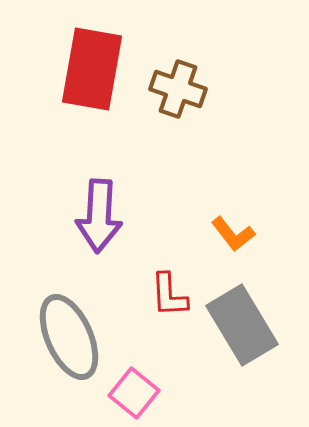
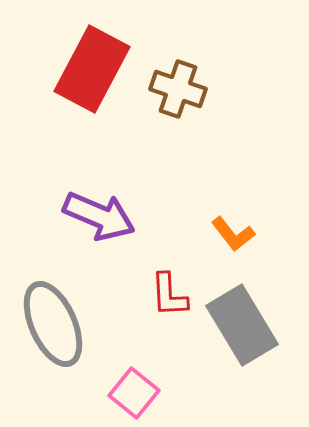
red rectangle: rotated 18 degrees clockwise
purple arrow: rotated 70 degrees counterclockwise
gray ellipse: moved 16 px left, 13 px up
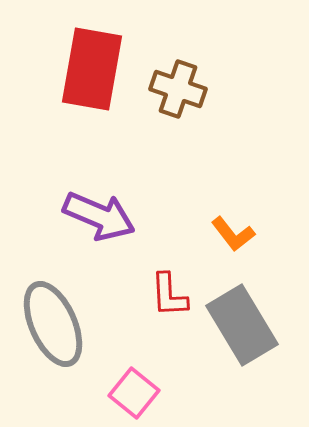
red rectangle: rotated 18 degrees counterclockwise
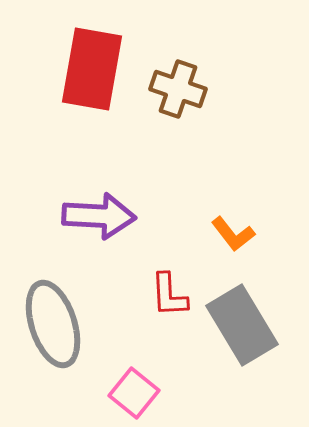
purple arrow: rotated 20 degrees counterclockwise
gray ellipse: rotated 6 degrees clockwise
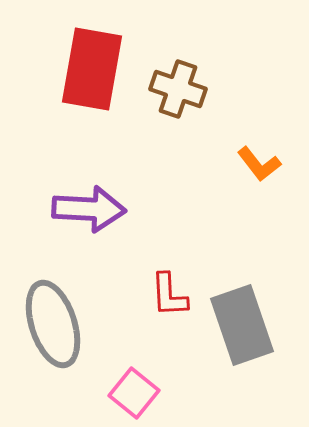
purple arrow: moved 10 px left, 7 px up
orange L-shape: moved 26 px right, 70 px up
gray rectangle: rotated 12 degrees clockwise
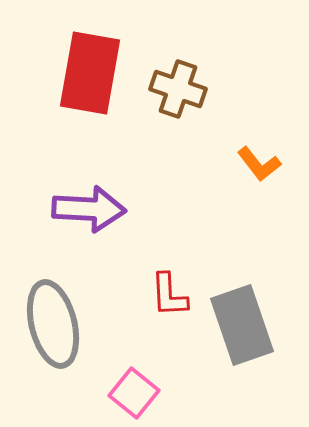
red rectangle: moved 2 px left, 4 px down
gray ellipse: rotated 4 degrees clockwise
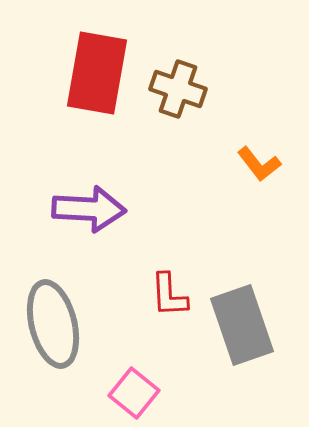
red rectangle: moved 7 px right
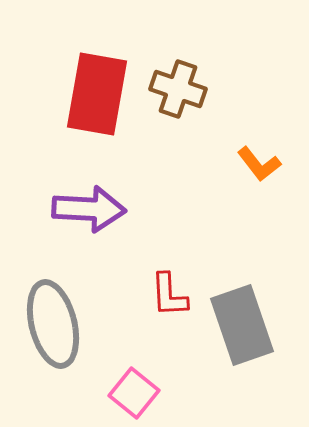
red rectangle: moved 21 px down
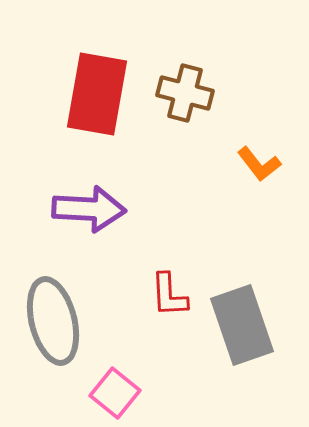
brown cross: moved 7 px right, 4 px down; rotated 4 degrees counterclockwise
gray ellipse: moved 3 px up
pink square: moved 19 px left
